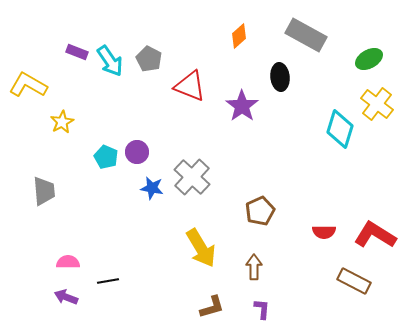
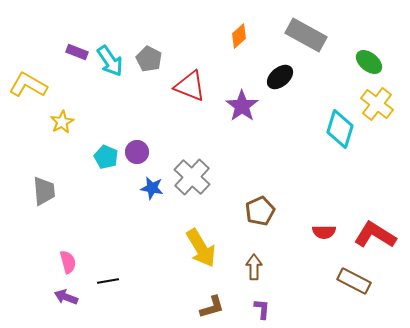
green ellipse: moved 3 px down; rotated 68 degrees clockwise
black ellipse: rotated 56 degrees clockwise
pink semicircle: rotated 75 degrees clockwise
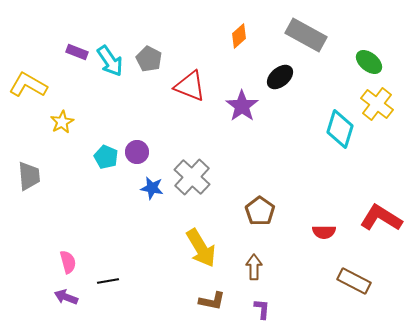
gray trapezoid: moved 15 px left, 15 px up
brown pentagon: rotated 12 degrees counterclockwise
red L-shape: moved 6 px right, 17 px up
brown L-shape: moved 6 px up; rotated 28 degrees clockwise
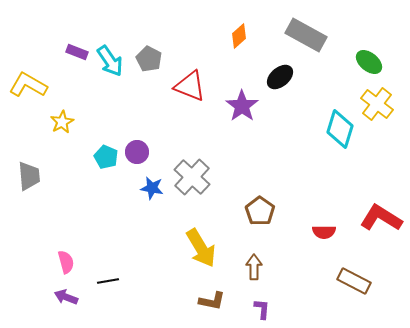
pink semicircle: moved 2 px left
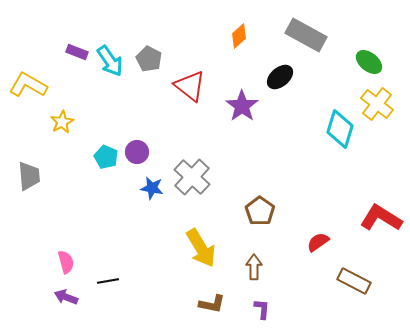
red triangle: rotated 16 degrees clockwise
red semicircle: moved 6 px left, 10 px down; rotated 145 degrees clockwise
brown L-shape: moved 3 px down
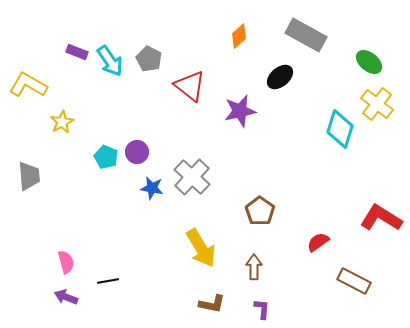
purple star: moved 2 px left, 5 px down; rotated 24 degrees clockwise
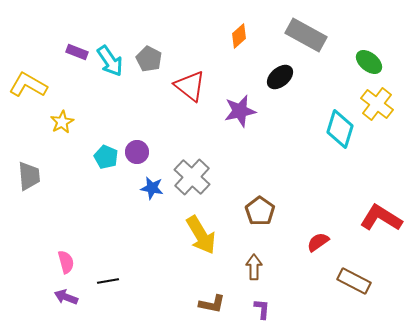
yellow arrow: moved 13 px up
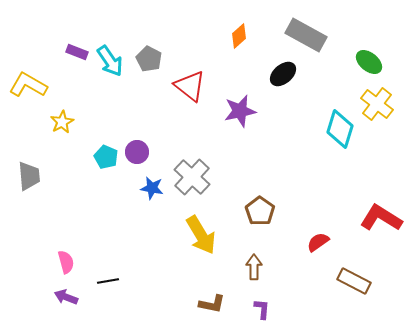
black ellipse: moved 3 px right, 3 px up
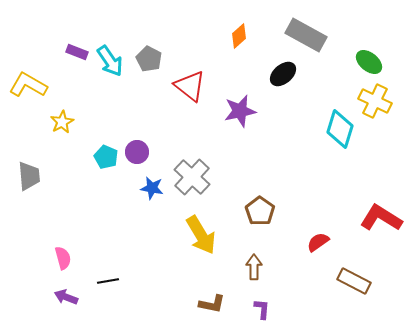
yellow cross: moved 2 px left, 3 px up; rotated 12 degrees counterclockwise
pink semicircle: moved 3 px left, 4 px up
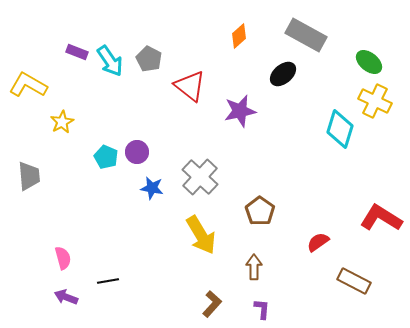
gray cross: moved 8 px right
brown L-shape: rotated 60 degrees counterclockwise
